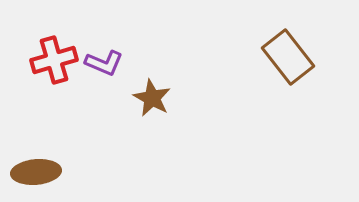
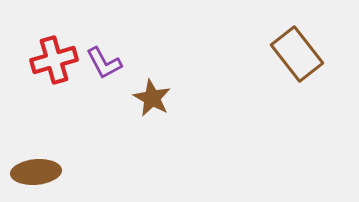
brown rectangle: moved 9 px right, 3 px up
purple L-shape: rotated 39 degrees clockwise
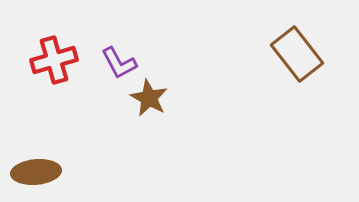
purple L-shape: moved 15 px right
brown star: moved 3 px left
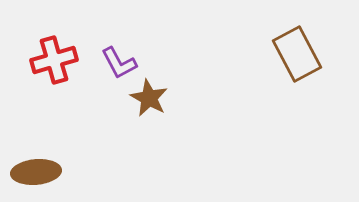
brown rectangle: rotated 10 degrees clockwise
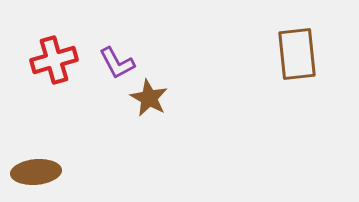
brown rectangle: rotated 22 degrees clockwise
purple L-shape: moved 2 px left
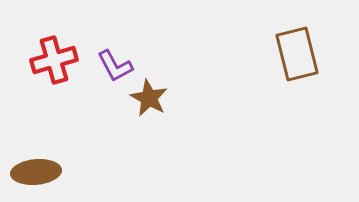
brown rectangle: rotated 8 degrees counterclockwise
purple L-shape: moved 2 px left, 3 px down
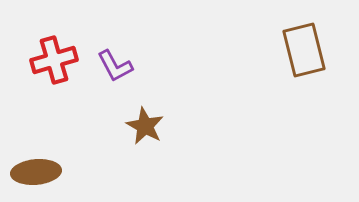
brown rectangle: moved 7 px right, 4 px up
brown star: moved 4 px left, 28 px down
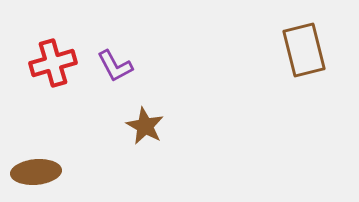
red cross: moved 1 px left, 3 px down
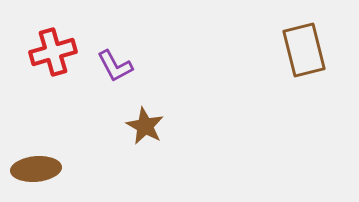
red cross: moved 11 px up
brown ellipse: moved 3 px up
